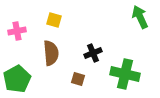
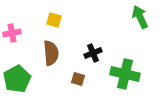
pink cross: moved 5 px left, 2 px down
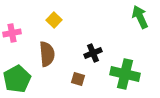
yellow square: rotated 28 degrees clockwise
brown semicircle: moved 4 px left, 1 px down
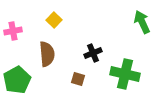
green arrow: moved 2 px right, 5 px down
pink cross: moved 1 px right, 2 px up
green pentagon: moved 1 px down
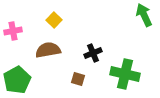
green arrow: moved 2 px right, 7 px up
brown semicircle: moved 1 px right, 4 px up; rotated 95 degrees counterclockwise
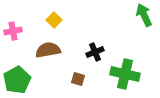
black cross: moved 2 px right, 1 px up
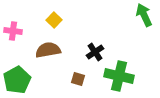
pink cross: rotated 18 degrees clockwise
black cross: rotated 12 degrees counterclockwise
green cross: moved 6 px left, 2 px down
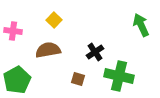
green arrow: moved 3 px left, 10 px down
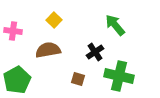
green arrow: moved 26 px left; rotated 15 degrees counterclockwise
